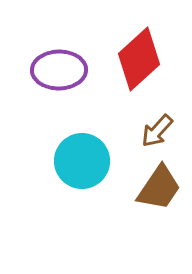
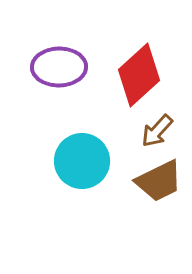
red diamond: moved 16 px down
purple ellipse: moved 3 px up
brown trapezoid: moved 7 px up; rotated 30 degrees clockwise
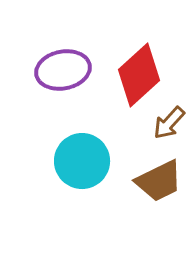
purple ellipse: moved 4 px right, 3 px down; rotated 10 degrees counterclockwise
brown arrow: moved 12 px right, 8 px up
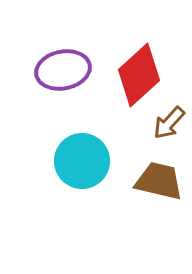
brown trapezoid: rotated 141 degrees counterclockwise
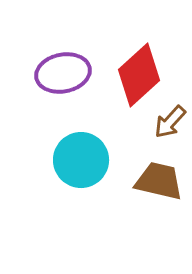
purple ellipse: moved 3 px down
brown arrow: moved 1 px right, 1 px up
cyan circle: moved 1 px left, 1 px up
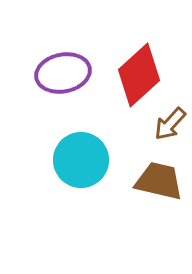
brown arrow: moved 2 px down
